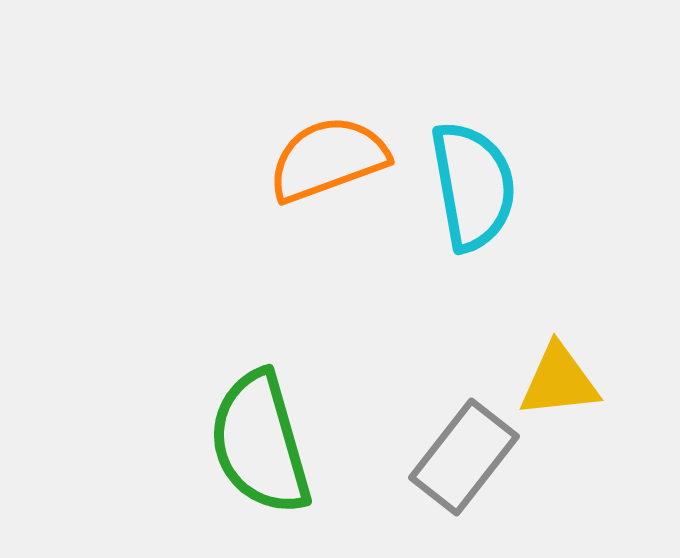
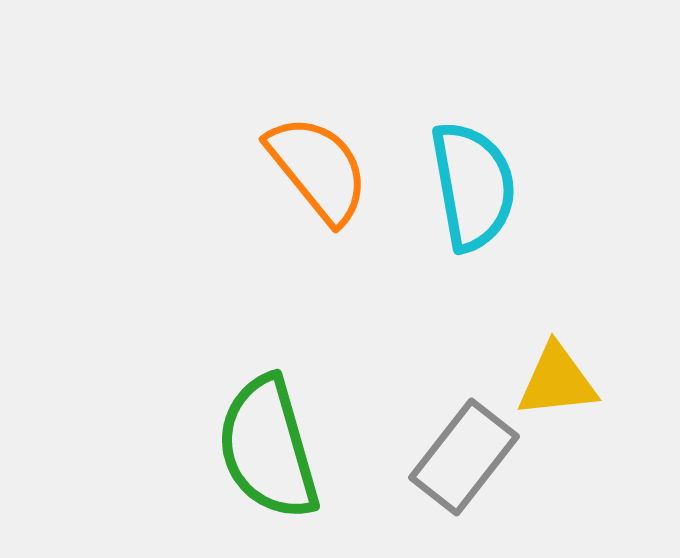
orange semicircle: moved 10 px left, 10 px down; rotated 71 degrees clockwise
yellow triangle: moved 2 px left
green semicircle: moved 8 px right, 5 px down
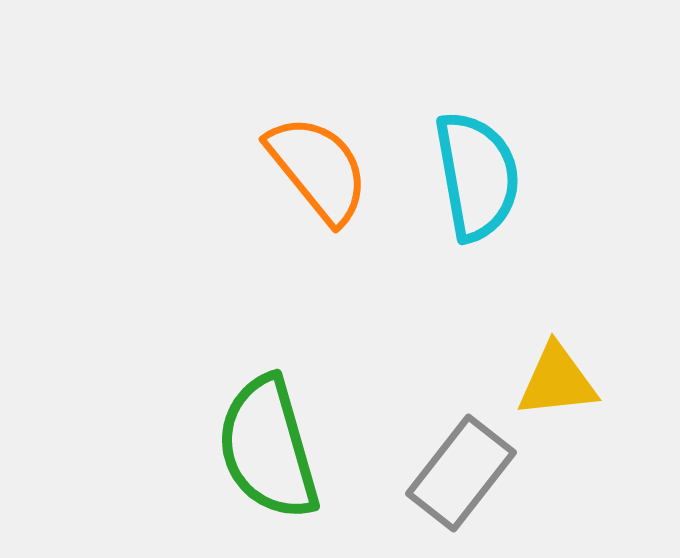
cyan semicircle: moved 4 px right, 10 px up
gray rectangle: moved 3 px left, 16 px down
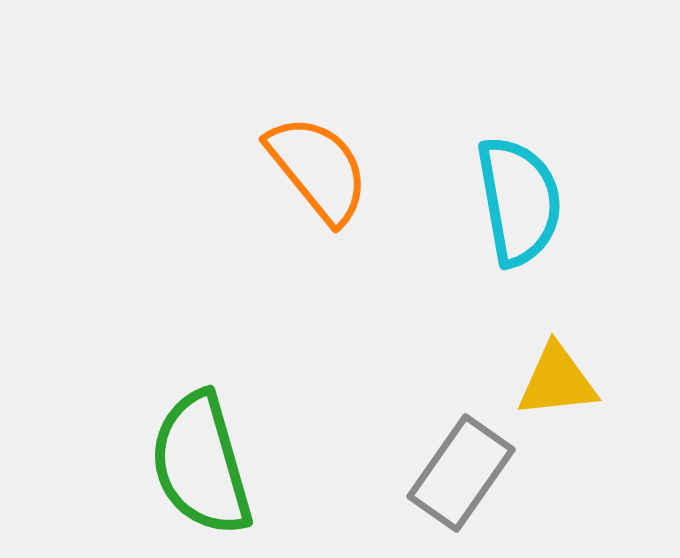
cyan semicircle: moved 42 px right, 25 px down
green semicircle: moved 67 px left, 16 px down
gray rectangle: rotated 3 degrees counterclockwise
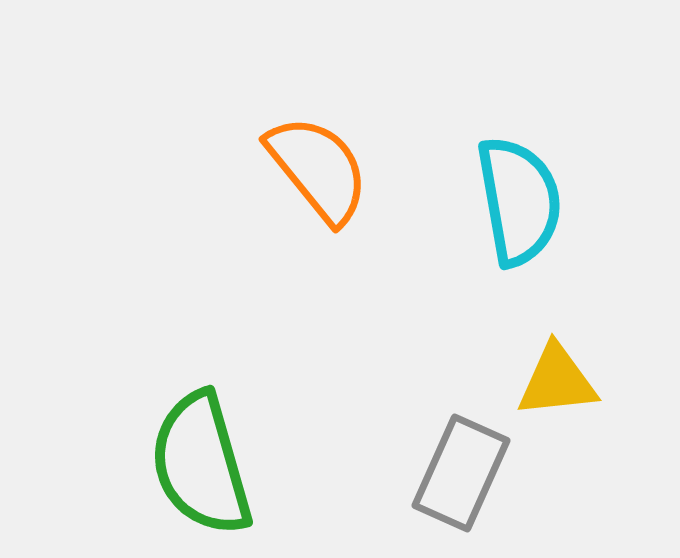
gray rectangle: rotated 11 degrees counterclockwise
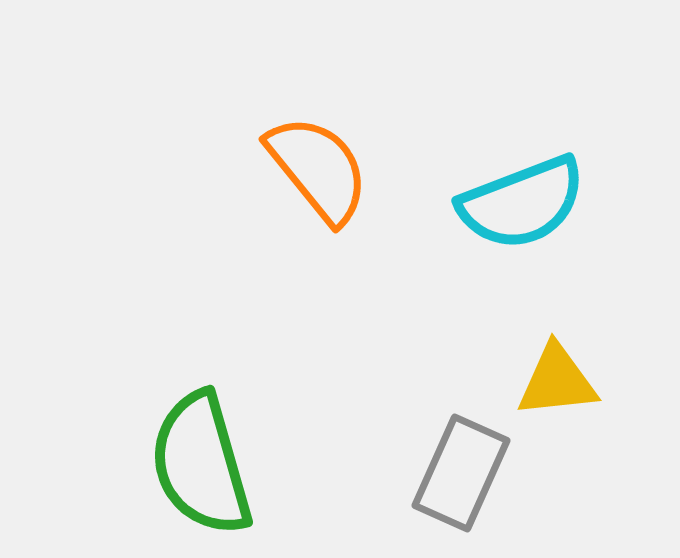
cyan semicircle: moved 3 px right, 2 px down; rotated 79 degrees clockwise
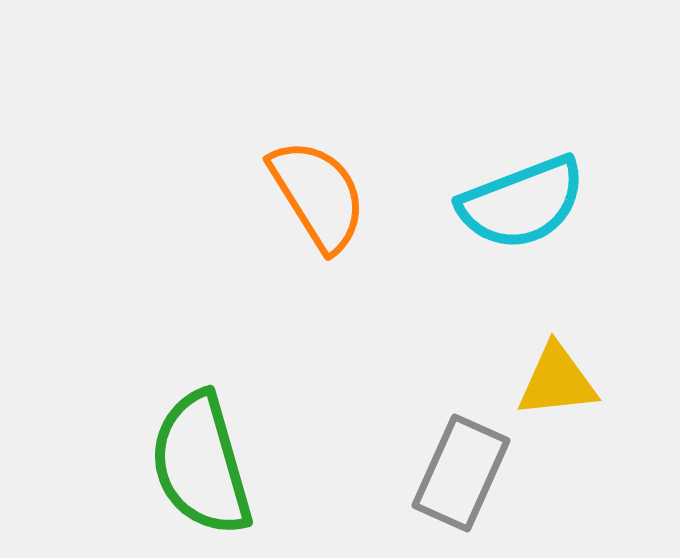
orange semicircle: moved 26 px down; rotated 7 degrees clockwise
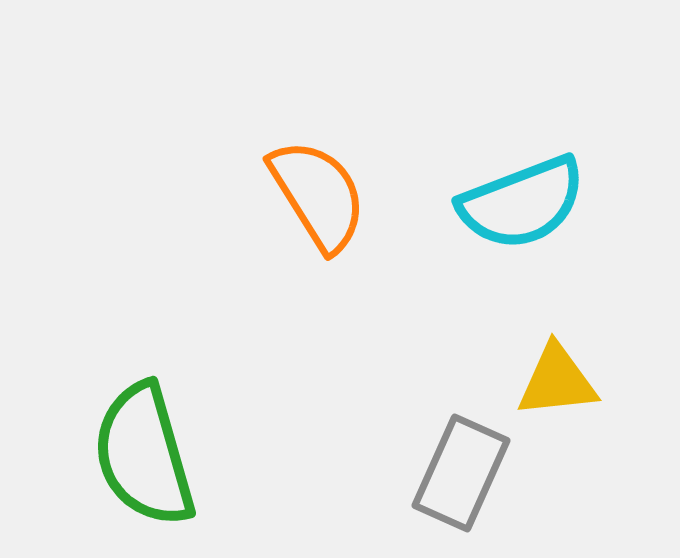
green semicircle: moved 57 px left, 9 px up
